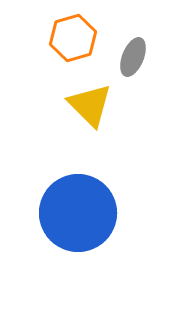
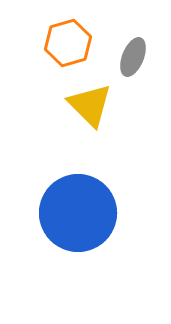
orange hexagon: moved 5 px left, 5 px down
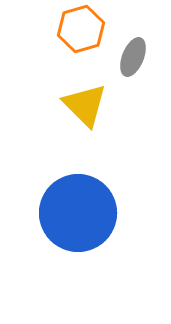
orange hexagon: moved 13 px right, 14 px up
yellow triangle: moved 5 px left
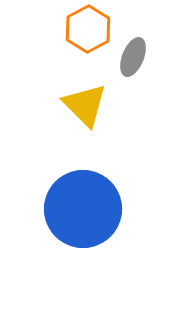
orange hexagon: moved 7 px right; rotated 12 degrees counterclockwise
blue circle: moved 5 px right, 4 px up
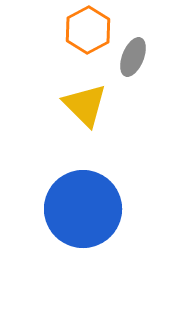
orange hexagon: moved 1 px down
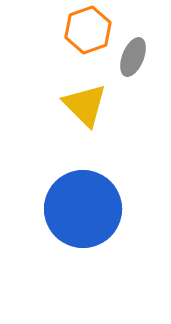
orange hexagon: rotated 9 degrees clockwise
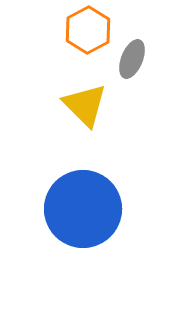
orange hexagon: rotated 9 degrees counterclockwise
gray ellipse: moved 1 px left, 2 px down
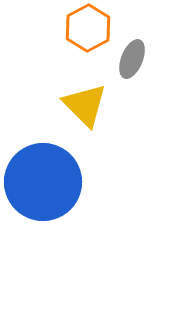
orange hexagon: moved 2 px up
blue circle: moved 40 px left, 27 px up
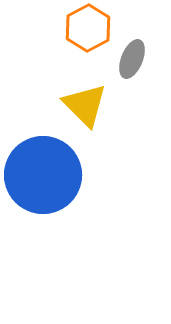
blue circle: moved 7 px up
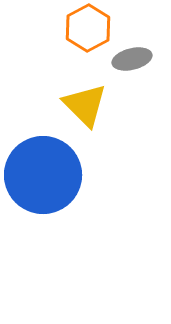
gray ellipse: rotated 54 degrees clockwise
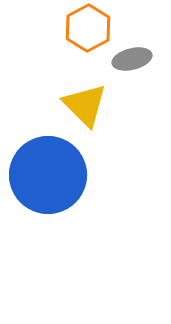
blue circle: moved 5 px right
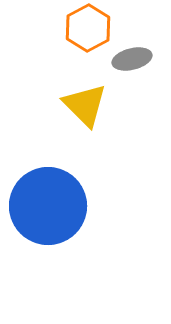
blue circle: moved 31 px down
